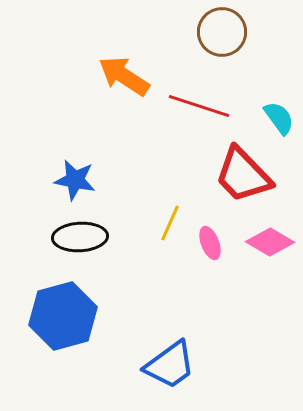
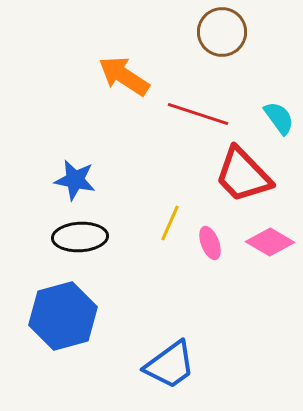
red line: moved 1 px left, 8 px down
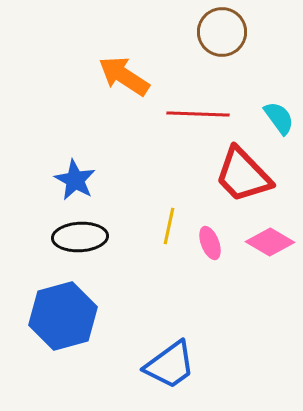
red line: rotated 16 degrees counterclockwise
blue star: rotated 18 degrees clockwise
yellow line: moved 1 px left, 3 px down; rotated 12 degrees counterclockwise
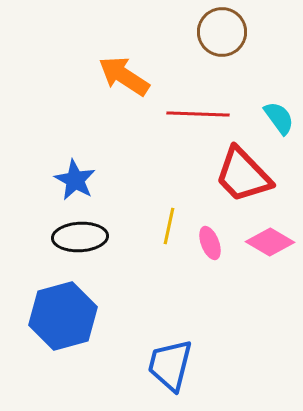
blue trapezoid: rotated 140 degrees clockwise
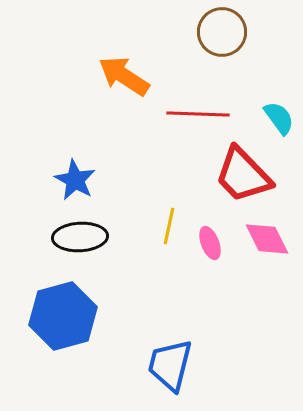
pink diamond: moved 3 px left, 3 px up; rotated 33 degrees clockwise
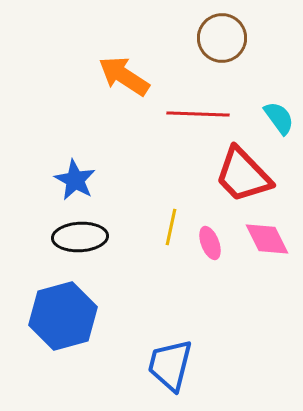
brown circle: moved 6 px down
yellow line: moved 2 px right, 1 px down
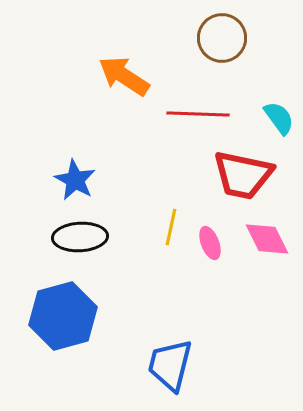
red trapezoid: rotated 34 degrees counterclockwise
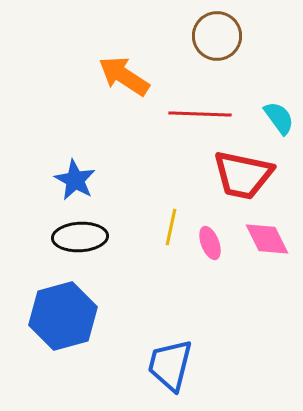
brown circle: moved 5 px left, 2 px up
red line: moved 2 px right
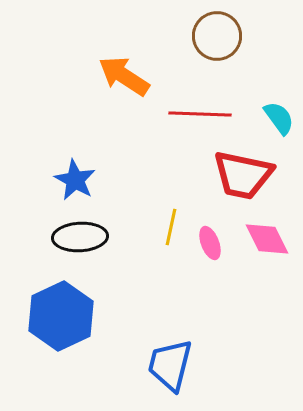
blue hexagon: moved 2 px left; rotated 10 degrees counterclockwise
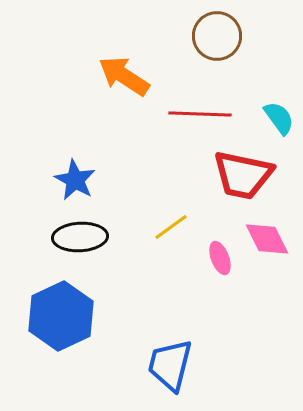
yellow line: rotated 42 degrees clockwise
pink ellipse: moved 10 px right, 15 px down
